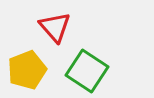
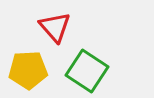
yellow pentagon: moved 1 px right; rotated 18 degrees clockwise
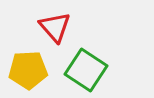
green square: moved 1 px left, 1 px up
